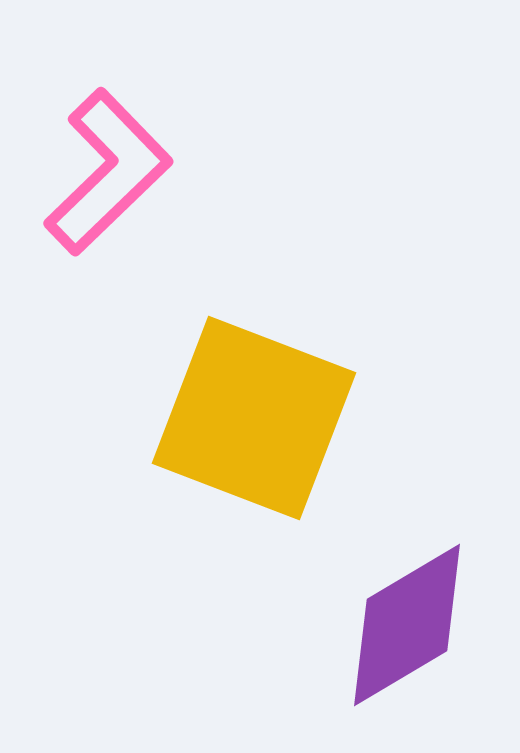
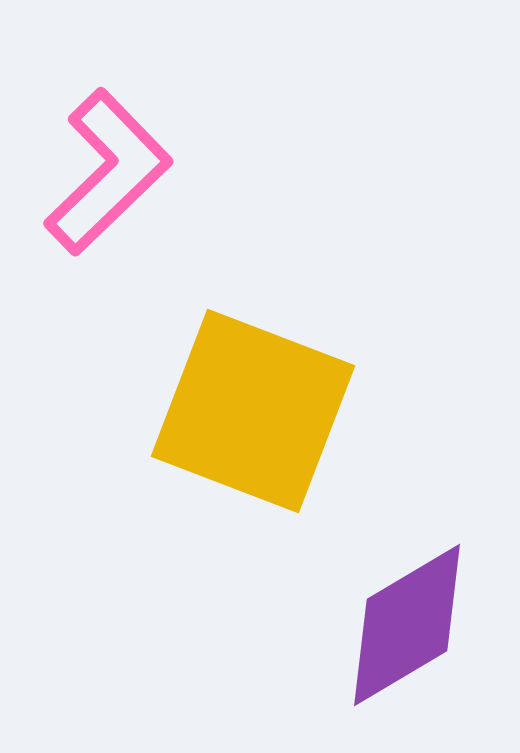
yellow square: moved 1 px left, 7 px up
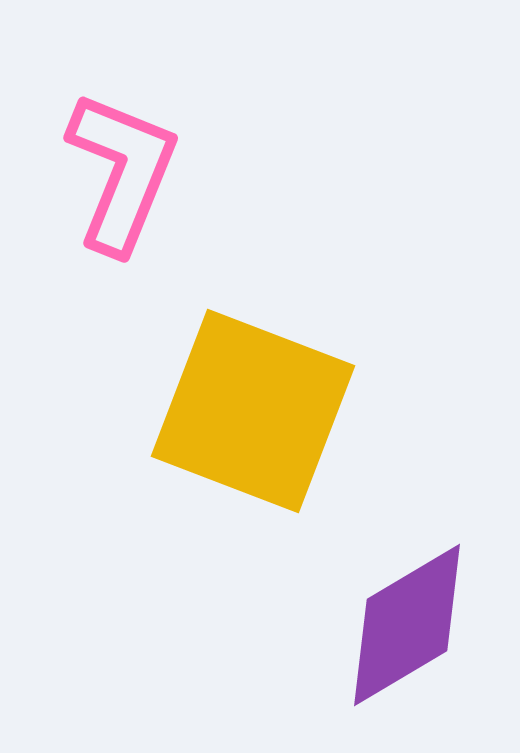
pink L-shape: moved 14 px right; rotated 24 degrees counterclockwise
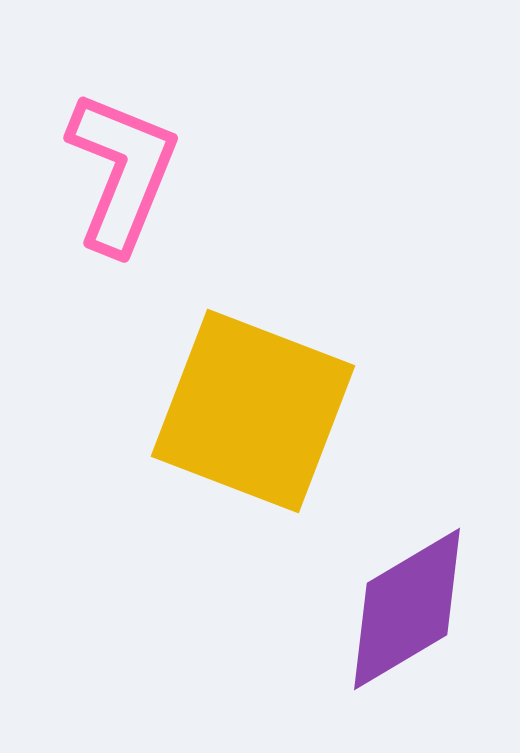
purple diamond: moved 16 px up
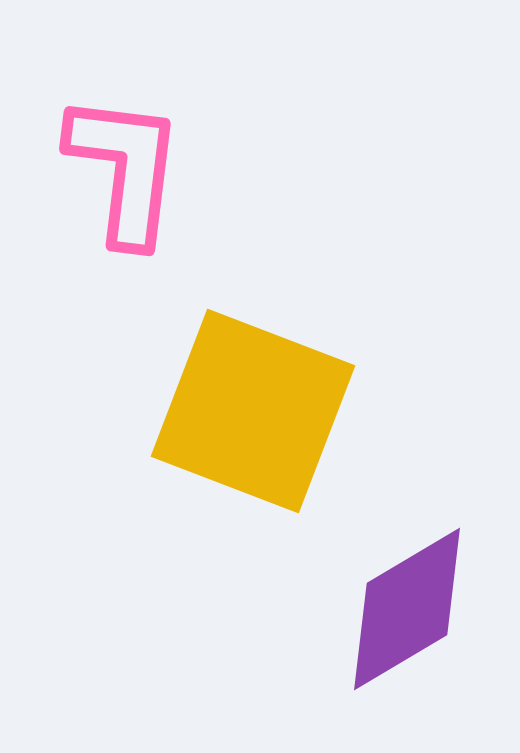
pink L-shape: moved 3 px right, 3 px up; rotated 15 degrees counterclockwise
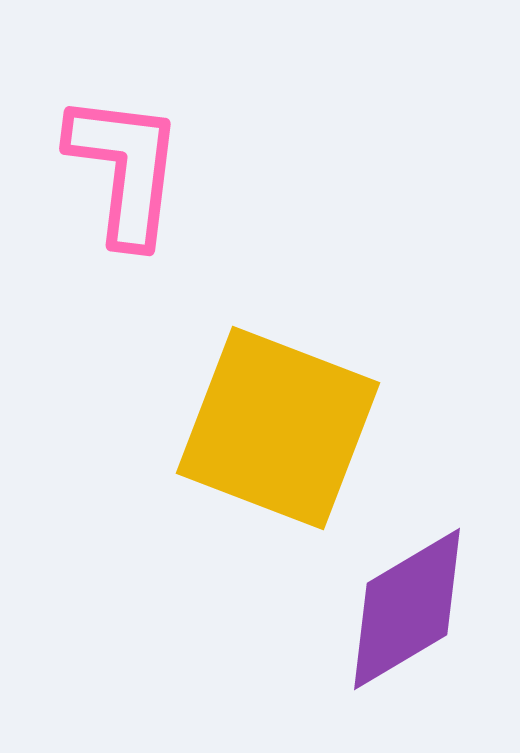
yellow square: moved 25 px right, 17 px down
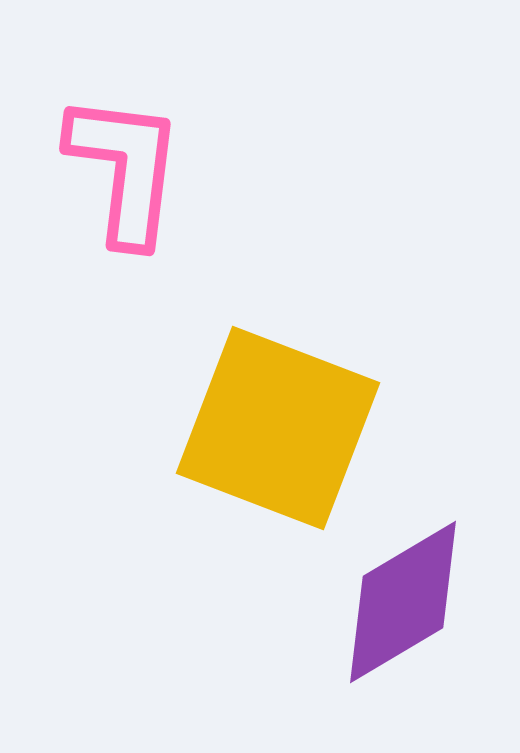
purple diamond: moved 4 px left, 7 px up
